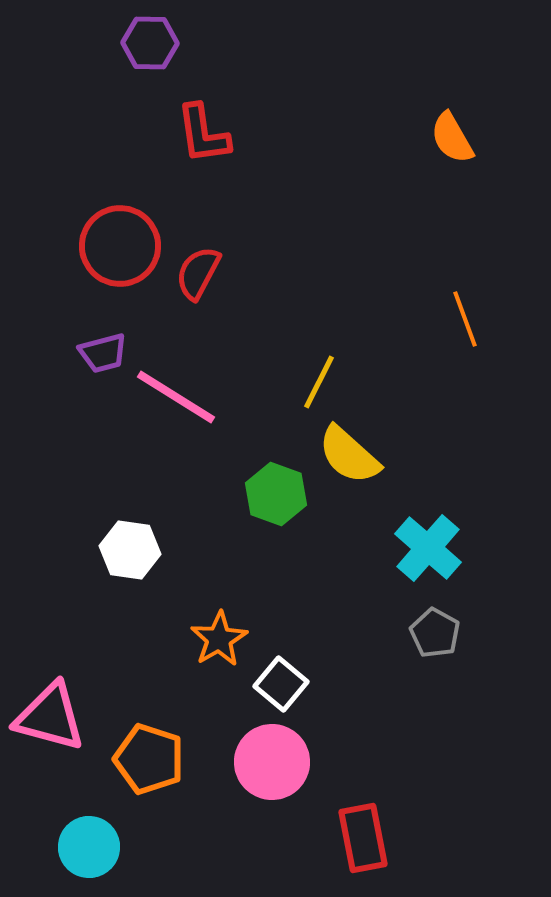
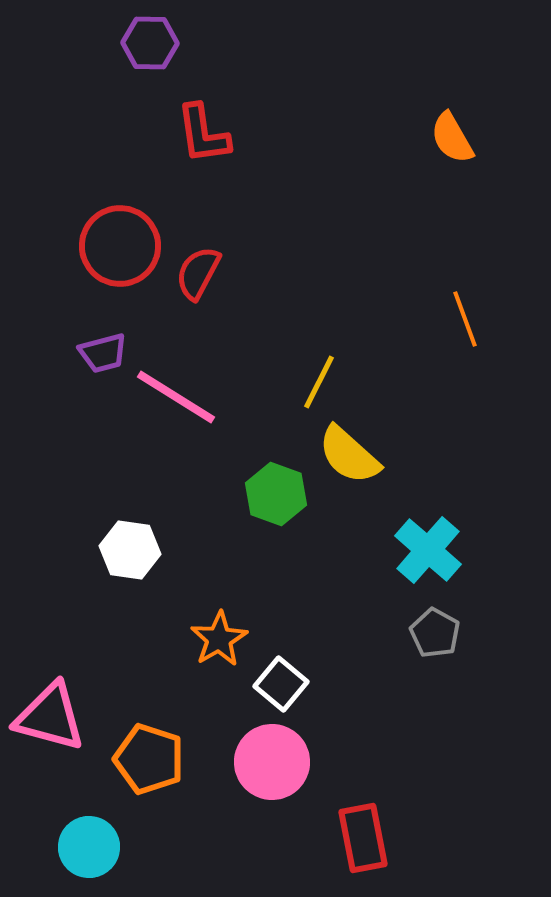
cyan cross: moved 2 px down
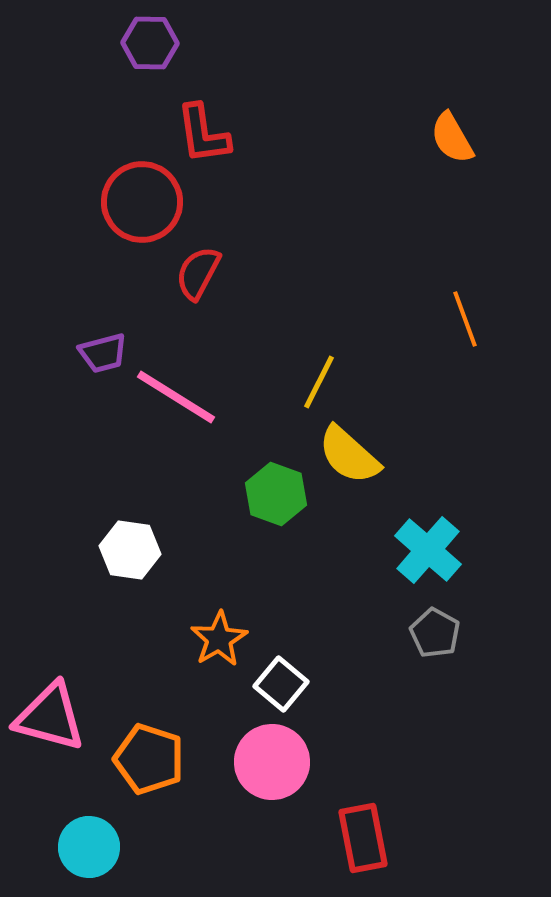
red circle: moved 22 px right, 44 px up
